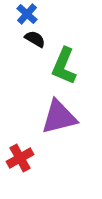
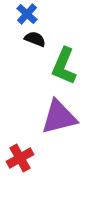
black semicircle: rotated 10 degrees counterclockwise
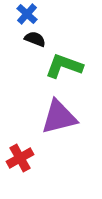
green L-shape: rotated 87 degrees clockwise
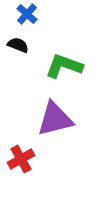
black semicircle: moved 17 px left, 6 px down
purple triangle: moved 4 px left, 2 px down
red cross: moved 1 px right, 1 px down
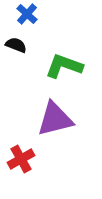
black semicircle: moved 2 px left
